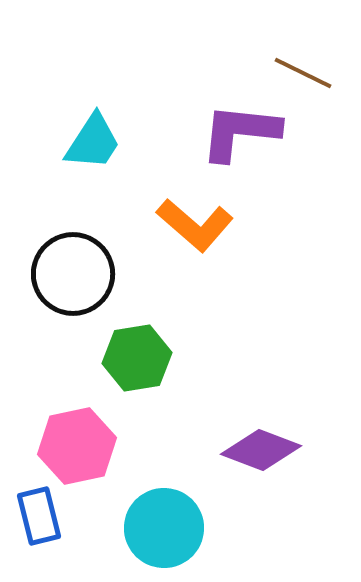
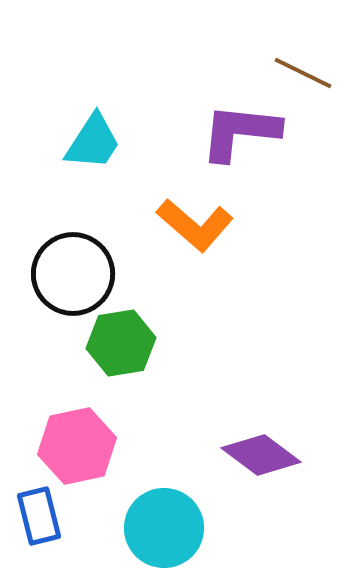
green hexagon: moved 16 px left, 15 px up
purple diamond: moved 5 px down; rotated 16 degrees clockwise
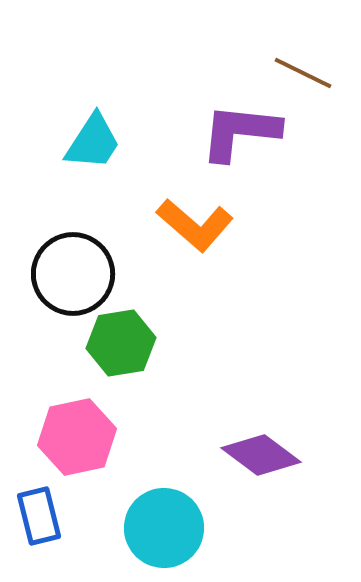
pink hexagon: moved 9 px up
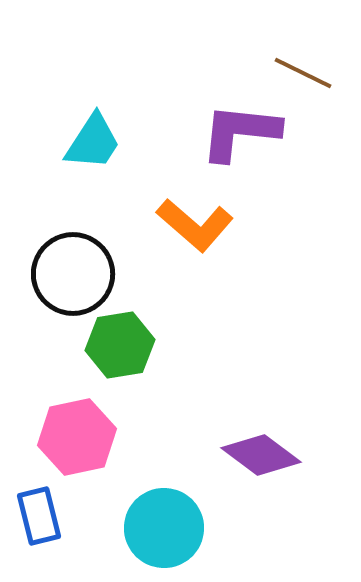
green hexagon: moved 1 px left, 2 px down
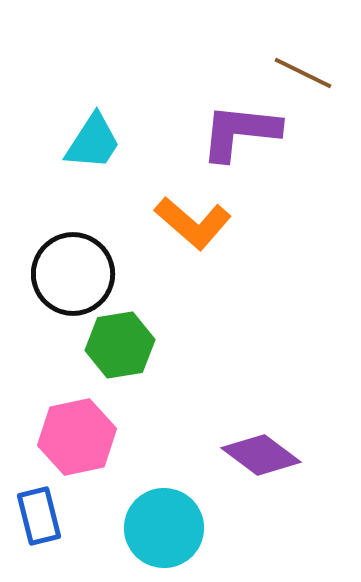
orange L-shape: moved 2 px left, 2 px up
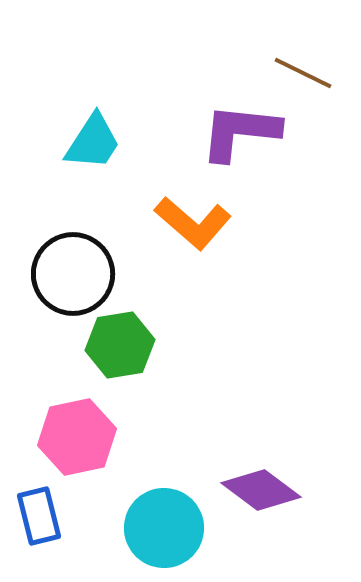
purple diamond: moved 35 px down
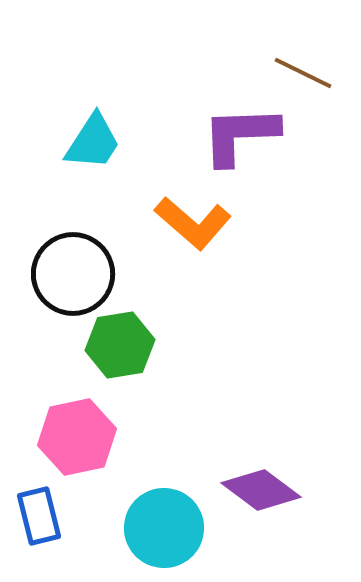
purple L-shape: moved 3 px down; rotated 8 degrees counterclockwise
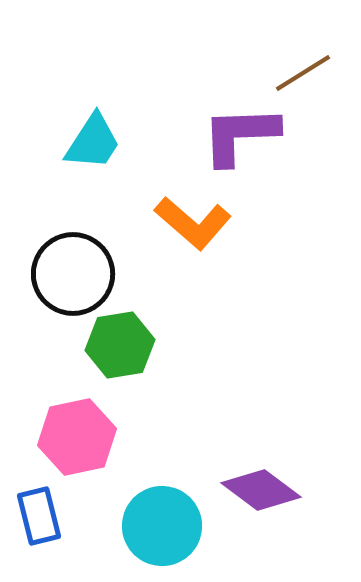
brown line: rotated 58 degrees counterclockwise
cyan circle: moved 2 px left, 2 px up
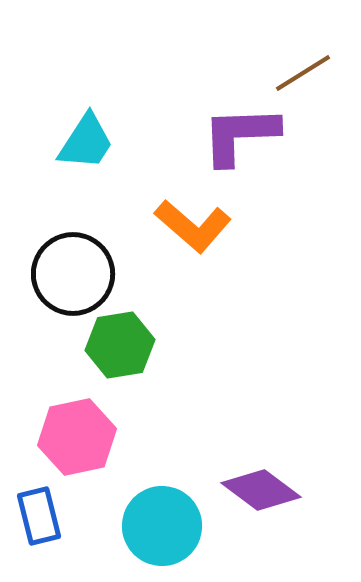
cyan trapezoid: moved 7 px left
orange L-shape: moved 3 px down
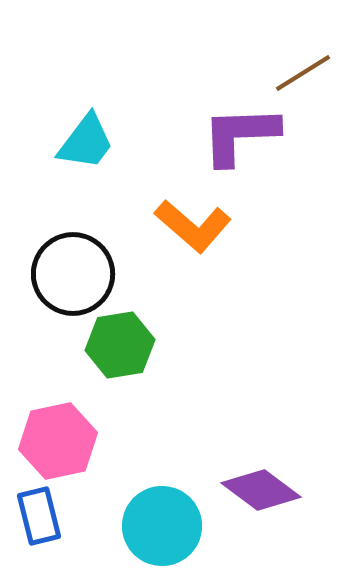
cyan trapezoid: rotated 4 degrees clockwise
pink hexagon: moved 19 px left, 4 px down
